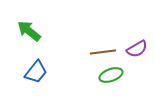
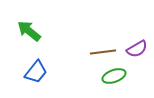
green ellipse: moved 3 px right, 1 px down
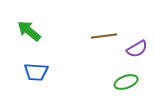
brown line: moved 1 px right, 16 px up
blue trapezoid: rotated 55 degrees clockwise
green ellipse: moved 12 px right, 6 px down
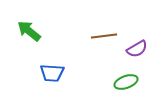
blue trapezoid: moved 16 px right, 1 px down
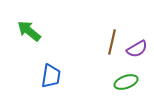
brown line: moved 8 px right, 6 px down; rotated 70 degrees counterclockwise
blue trapezoid: moved 1 px left, 3 px down; rotated 85 degrees counterclockwise
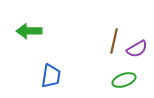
green arrow: rotated 40 degrees counterclockwise
brown line: moved 2 px right, 1 px up
green ellipse: moved 2 px left, 2 px up
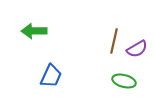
green arrow: moved 5 px right
blue trapezoid: rotated 15 degrees clockwise
green ellipse: moved 1 px down; rotated 35 degrees clockwise
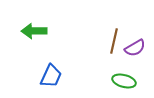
purple semicircle: moved 2 px left, 1 px up
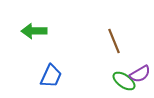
brown line: rotated 35 degrees counterclockwise
purple semicircle: moved 5 px right, 26 px down
green ellipse: rotated 20 degrees clockwise
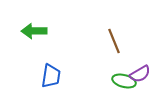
blue trapezoid: rotated 15 degrees counterclockwise
green ellipse: rotated 20 degrees counterclockwise
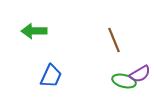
brown line: moved 1 px up
blue trapezoid: rotated 15 degrees clockwise
